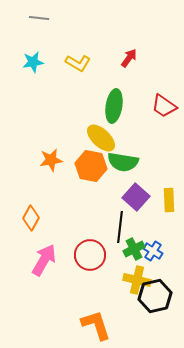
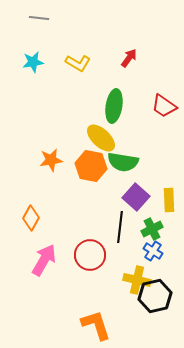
green cross: moved 18 px right, 20 px up
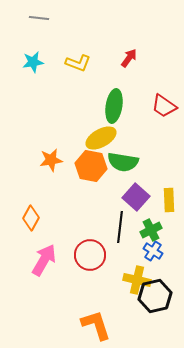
yellow L-shape: rotated 10 degrees counterclockwise
yellow ellipse: rotated 72 degrees counterclockwise
green cross: moved 1 px left, 1 px down
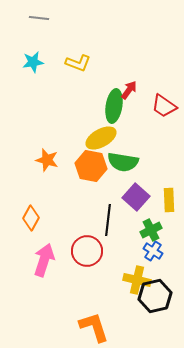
red arrow: moved 32 px down
orange star: moved 4 px left; rotated 25 degrees clockwise
black line: moved 12 px left, 7 px up
red circle: moved 3 px left, 4 px up
pink arrow: rotated 12 degrees counterclockwise
orange L-shape: moved 2 px left, 2 px down
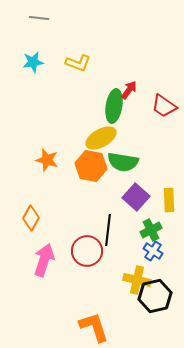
black line: moved 10 px down
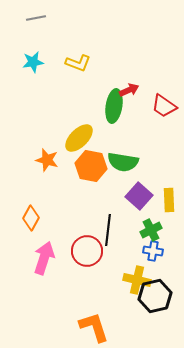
gray line: moved 3 px left; rotated 18 degrees counterclockwise
red arrow: rotated 30 degrees clockwise
yellow ellipse: moved 22 px left; rotated 16 degrees counterclockwise
purple square: moved 3 px right, 1 px up
blue cross: rotated 24 degrees counterclockwise
pink arrow: moved 2 px up
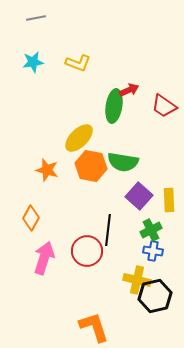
orange star: moved 10 px down
